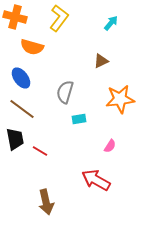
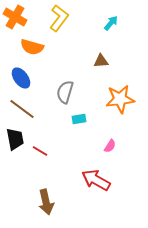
orange cross: rotated 15 degrees clockwise
brown triangle: rotated 21 degrees clockwise
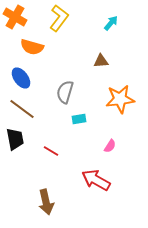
red line: moved 11 px right
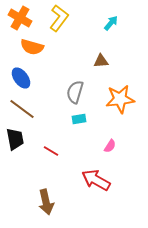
orange cross: moved 5 px right, 1 px down
gray semicircle: moved 10 px right
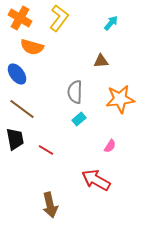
blue ellipse: moved 4 px left, 4 px up
gray semicircle: rotated 15 degrees counterclockwise
cyan rectangle: rotated 32 degrees counterclockwise
red line: moved 5 px left, 1 px up
brown arrow: moved 4 px right, 3 px down
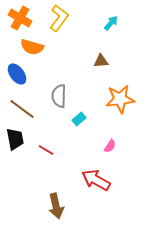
gray semicircle: moved 16 px left, 4 px down
brown arrow: moved 6 px right, 1 px down
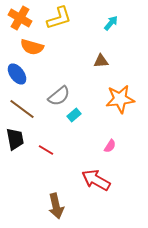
yellow L-shape: rotated 36 degrees clockwise
gray semicircle: rotated 130 degrees counterclockwise
cyan rectangle: moved 5 px left, 4 px up
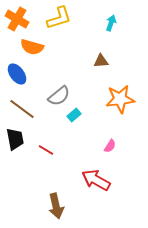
orange cross: moved 3 px left, 1 px down
cyan arrow: rotated 21 degrees counterclockwise
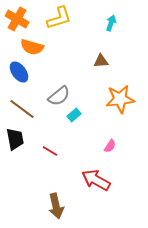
blue ellipse: moved 2 px right, 2 px up
red line: moved 4 px right, 1 px down
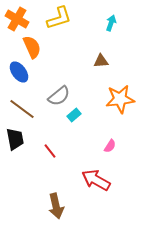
orange semicircle: rotated 130 degrees counterclockwise
red line: rotated 21 degrees clockwise
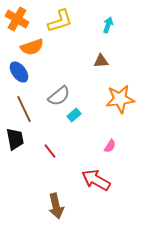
yellow L-shape: moved 1 px right, 3 px down
cyan arrow: moved 3 px left, 2 px down
orange semicircle: rotated 95 degrees clockwise
brown line: moved 2 px right; rotated 28 degrees clockwise
